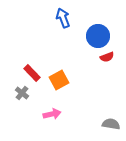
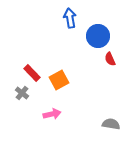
blue arrow: moved 7 px right; rotated 12 degrees clockwise
red semicircle: moved 3 px right, 2 px down; rotated 88 degrees clockwise
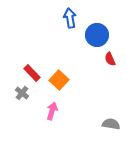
blue circle: moved 1 px left, 1 px up
orange square: rotated 18 degrees counterclockwise
pink arrow: moved 3 px up; rotated 60 degrees counterclockwise
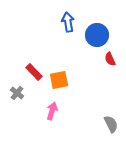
blue arrow: moved 2 px left, 4 px down
red rectangle: moved 2 px right, 1 px up
orange square: rotated 36 degrees clockwise
gray cross: moved 5 px left
gray semicircle: rotated 54 degrees clockwise
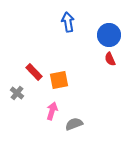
blue circle: moved 12 px right
gray semicircle: moved 37 px left; rotated 84 degrees counterclockwise
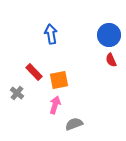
blue arrow: moved 17 px left, 12 px down
red semicircle: moved 1 px right, 1 px down
pink arrow: moved 3 px right, 6 px up
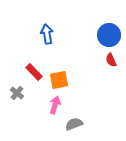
blue arrow: moved 4 px left
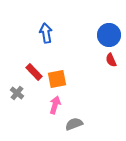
blue arrow: moved 1 px left, 1 px up
orange square: moved 2 px left, 1 px up
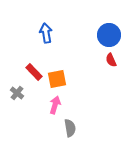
gray semicircle: moved 4 px left, 4 px down; rotated 102 degrees clockwise
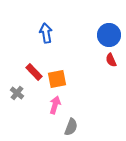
gray semicircle: moved 1 px right, 1 px up; rotated 30 degrees clockwise
